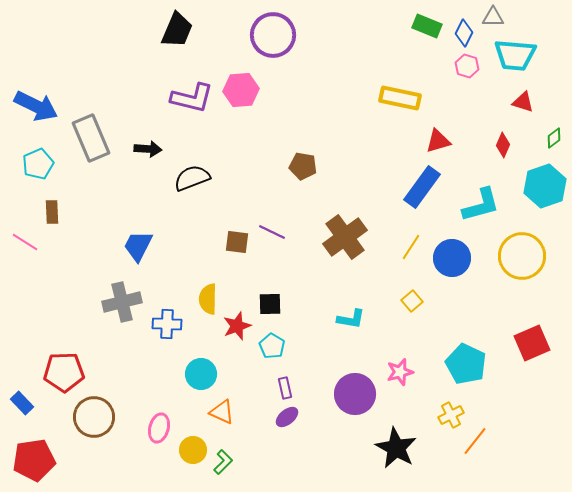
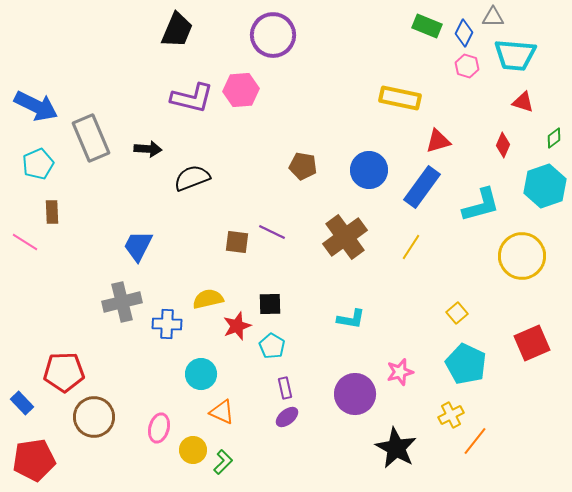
blue circle at (452, 258): moved 83 px left, 88 px up
yellow semicircle at (208, 299): rotated 76 degrees clockwise
yellow square at (412, 301): moved 45 px right, 12 px down
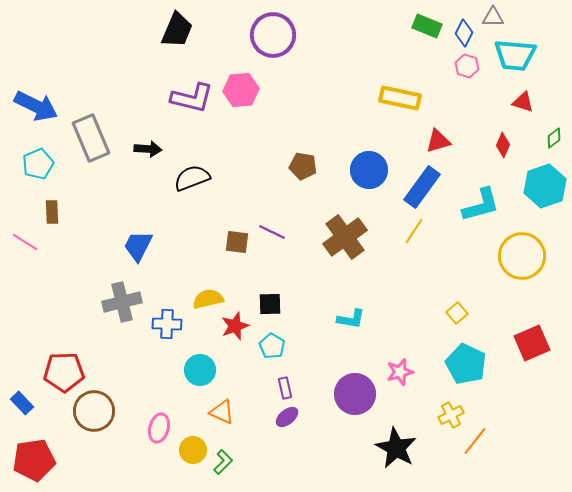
yellow line at (411, 247): moved 3 px right, 16 px up
red star at (237, 326): moved 2 px left
cyan circle at (201, 374): moved 1 px left, 4 px up
brown circle at (94, 417): moved 6 px up
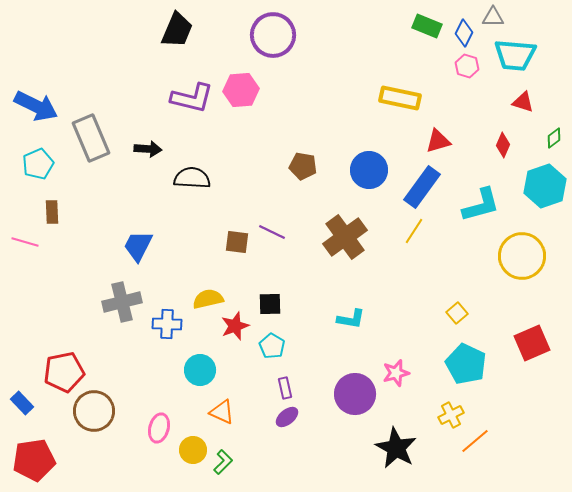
black semicircle at (192, 178): rotated 24 degrees clockwise
pink line at (25, 242): rotated 16 degrees counterclockwise
red pentagon at (64, 372): rotated 9 degrees counterclockwise
pink star at (400, 372): moved 4 px left, 1 px down
orange line at (475, 441): rotated 12 degrees clockwise
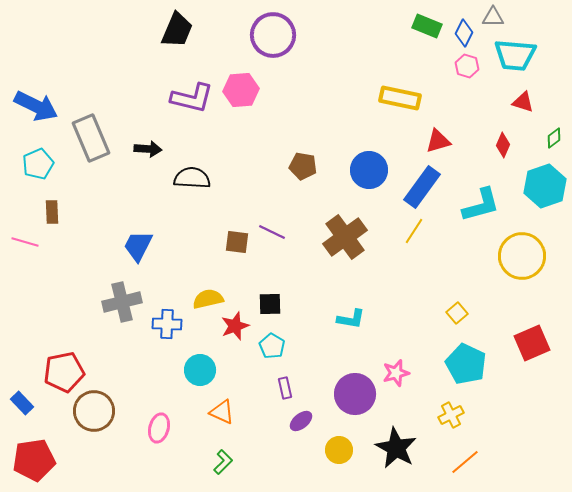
purple ellipse at (287, 417): moved 14 px right, 4 px down
orange line at (475, 441): moved 10 px left, 21 px down
yellow circle at (193, 450): moved 146 px right
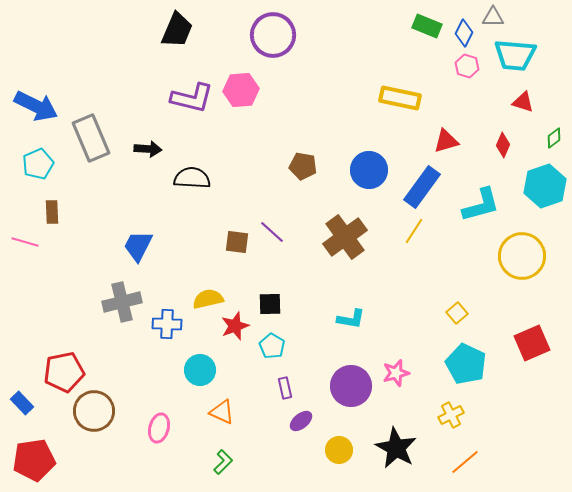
red triangle at (438, 141): moved 8 px right
purple line at (272, 232): rotated 16 degrees clockwise
purple circle at (355, 394): moved 4 px left, 8 px up
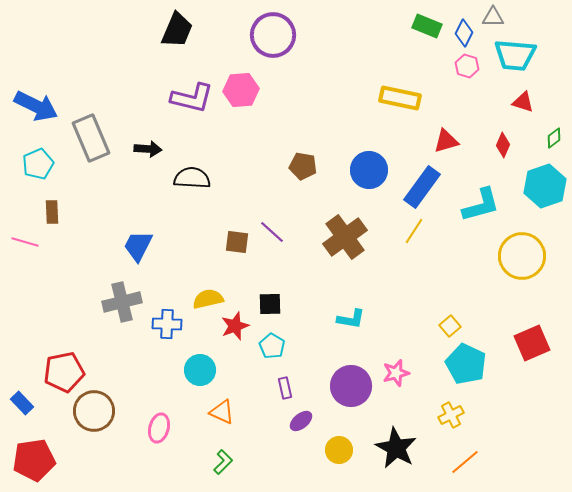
yellow square at (457, 313): moved 7 px left, 13 px down
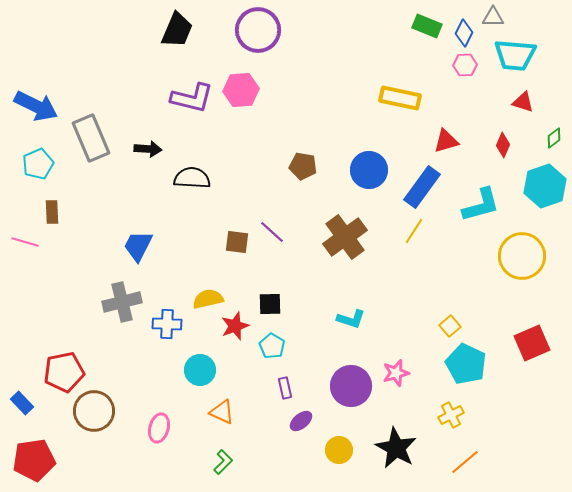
purple circle at (273, 35): moved 15 px left, 5 px up
pink hexagon at (467, 66): moved 2 px left, 1 px up; rotated 20 degrees counterclockwise
cyan L-shape at (351, 319): rotated 8 degrees clockwise
